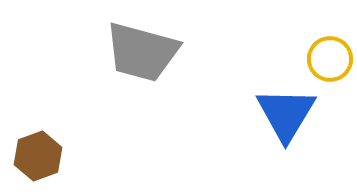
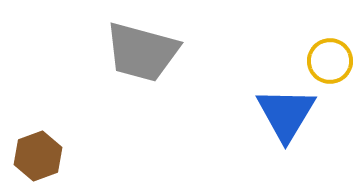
yellow circle: moved 2 px down
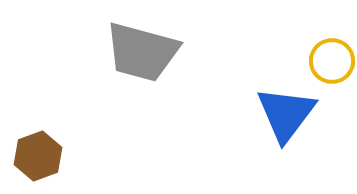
yellow circle: moved 2 px right
blue triangle: rotated 6 degrees clockwise
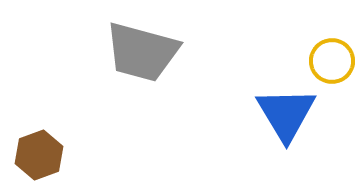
blue triangle: rotated 8 degrees counterclockwise
brown hexagon: moved 1 px right, 1 px up
